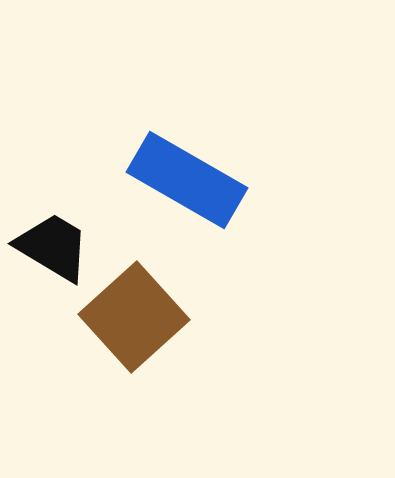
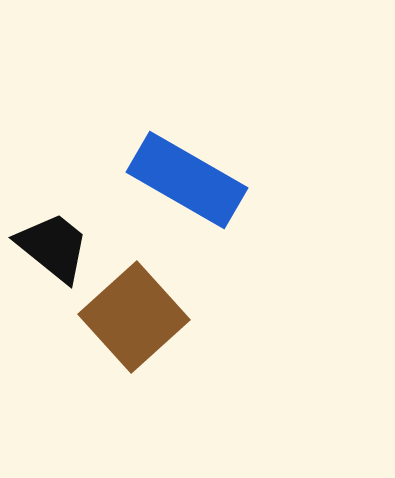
black trapezoid: rotated 8 degrees clockwise
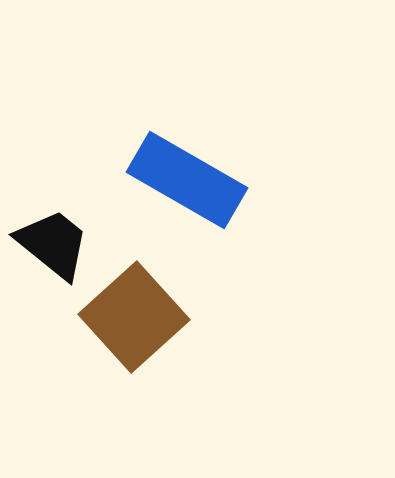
black trapezoid: moved 3 px up
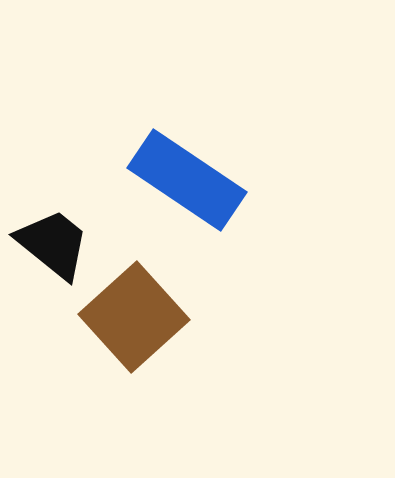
blue rectangle: rotated 4 degrees clockwise
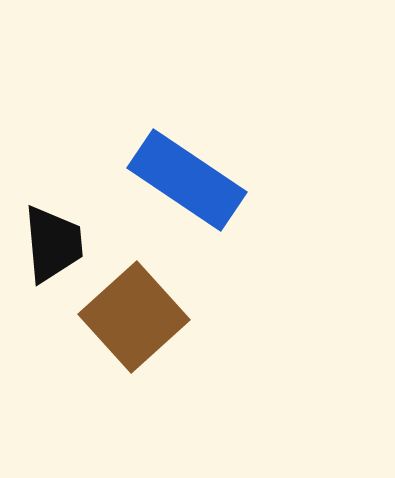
black trapezoid: rotated 46 degrees clockwise
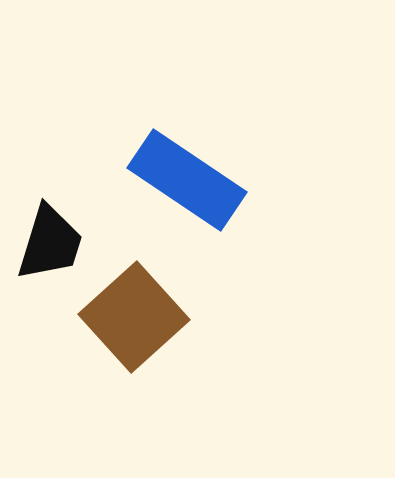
black trapezoid: moved 3 px left, 1 px up; rotated 22 degrees clockwise
